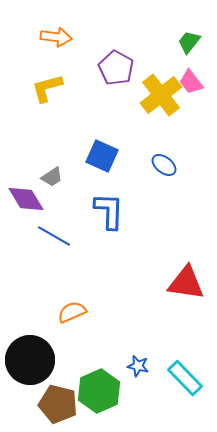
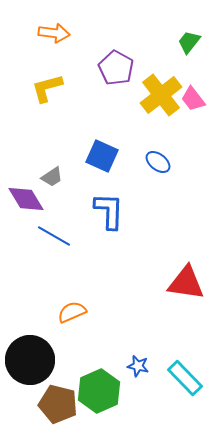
orange arrow: moved 2 px left, 4 px up
pink trapezoid: moved 2 px right, 17 px down
blue ellipse: moved 6 px left, 3 px up
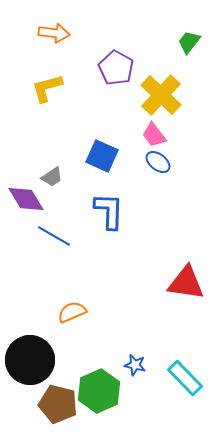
yellow cross: rotated 9 degrees counterclockwise
pink trapezoid: moved 39 px left, 36 px down
blue star: moved 3 px left, 1 px up
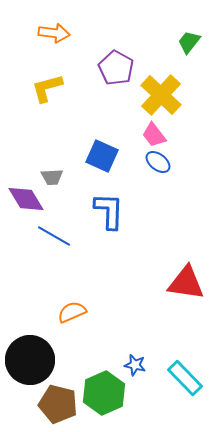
gray trapezoid: rotated 30 degrees clockwise
green hexagon: moved 5 px right, 2 px down
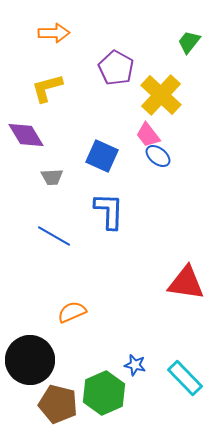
orange arrow: rotated 8 degrees counterclockwise
pink trapezoid: moved 6 px left
blue ellipse: moved 6 px up
purple diamond: moved 64 px up
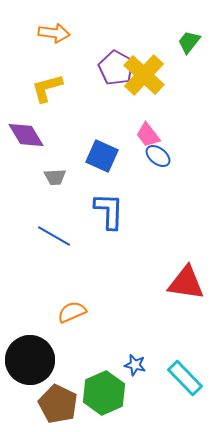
orange arrow: rotated 8 degrees clockwise
yellow cross: moved 17 px left, 20 px up
gray trapezoid: moved 3 px right
brown pentagon: rotated 12 degrees clockwise
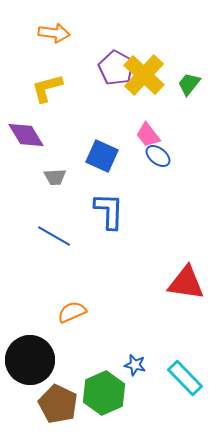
green trapezoid: moved 42 px down
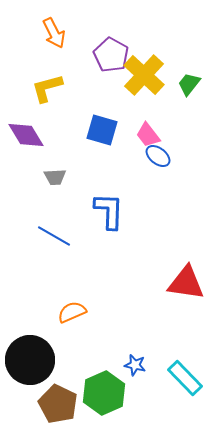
orange arrow: rotated 56 degrees clockwise
purple pentagon: moved 5 px left, 13 px up
blue square: moved 26 px up; rotated 8 degrees counterclockwise
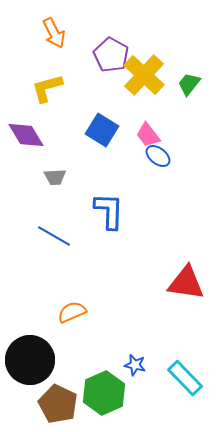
blue square: rotated 16 degrees clockwise
